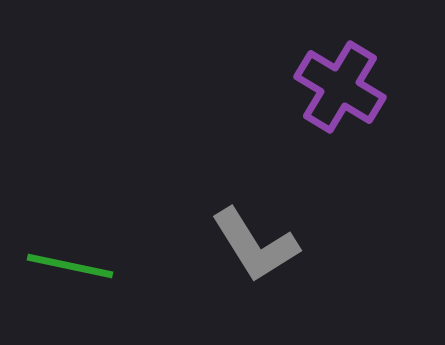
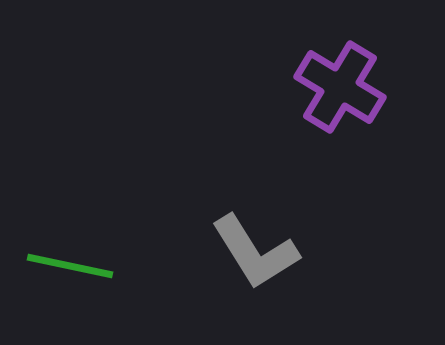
gray L-shape: moved 7 px down
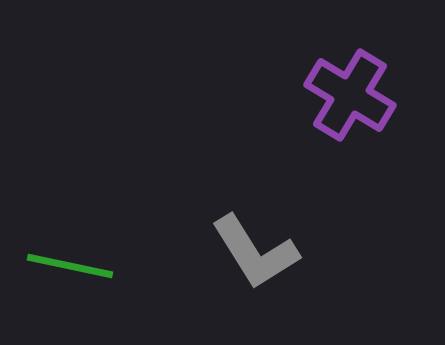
purple cross: moved 10 px right, 8 px down
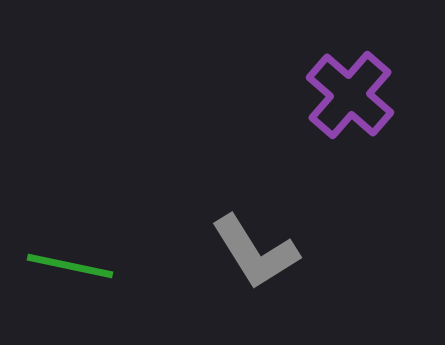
purple cross: rotated 10 degrees clockwise
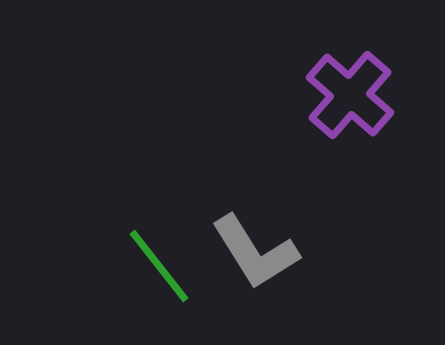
green line: moved 89 px right; rotated 40 degrees clockwise
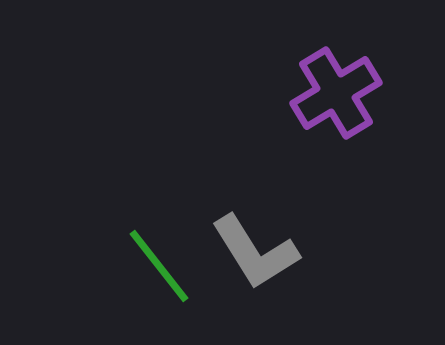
purple cross: moved 14 px left, 2 px up; rotated 18 degrees clockwise
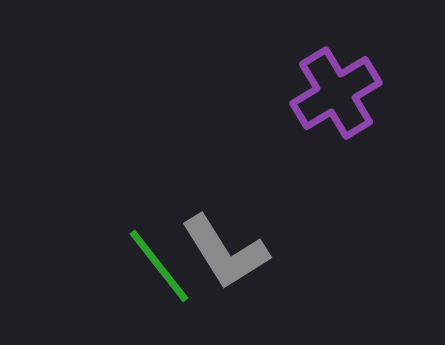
gray L-shape: moved 30 px left
